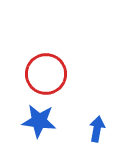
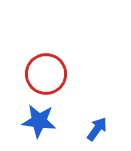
blue arrow: rotated 25 degrees clockwise
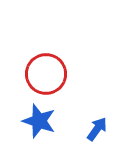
blue star: rotated 12 degrees clockwise
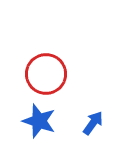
blue arrow: moved 4 px left, 6 px up
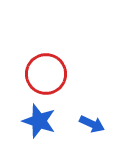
blue arrow: moved 1 px left, 1 px down; rotated 80 degrees clockwise
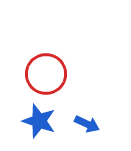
blue arrow: moved 5 px left
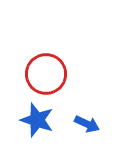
blue star: moved 2 px left, 1 px up
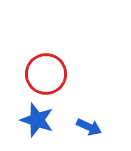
blue arrow: moved 2 px right, 3 px down
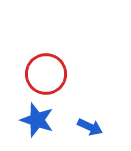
blue arrow: moved 1 px right
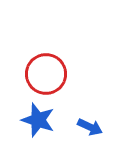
blue star: moved 1 px right
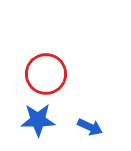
blue star: rotated 20 degrees counterclockwise
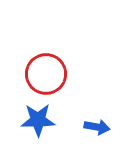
blue arrow: moved 7 px right; rotated 15 degrees counterclockwise
